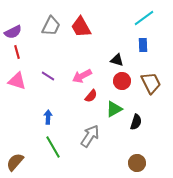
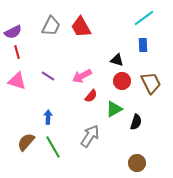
brown semicircle: moved 11 px right, 20 px up
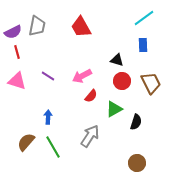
gray trapezoid: moved 14 px left; rotated 15 degrees counterclockwise
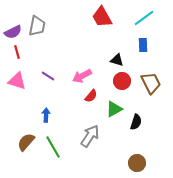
red trapezoid: moved 21 px right, 10 px up
blue arrow: moved 2 px left, 2 px up
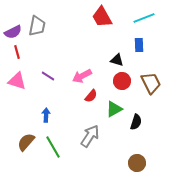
cyan line: rotated 15 degrees clockwise
blue rectangle: moved 4 px left
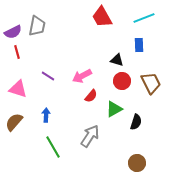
pink triangle: moved 1 px right, 8 px down
brown semicircle: moved 12 px left, 20 px up
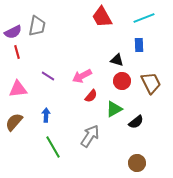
pink triangle: rotated 24 degrees counterclockwise
black semicircle: rotated 35 degrees clockwise
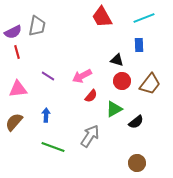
brown trapezoid: moved 1 px left, 1 px down; rotated 65 degrees clockwise
green line: rotated 40 degrees counterclockwise
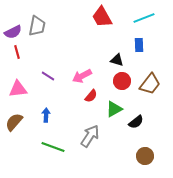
brown circle: moved 8 px right, 7 px up
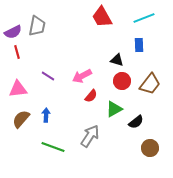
brown semicircle: moved 7 px right, 3 px up
brown circle: moved 5 px right, 8 px up
